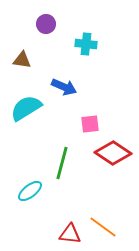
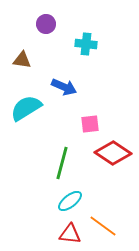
cyan ellipse: moved 40 px right, 10 px down
orange line: moved 1 px up
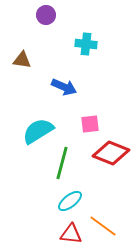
purple circle: moved 9 px up
cyan semicircle: moved 12 px right, 23 px down
red diamond: moved 2 px left; rotated 12 degrees counterclockwise
red triangle: moved 1 px right
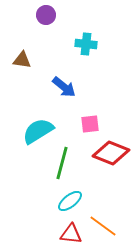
blue arrow: rotated 15 degrees clockwise
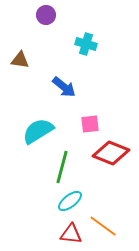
cyan cross: rotated 10 degrees clockwise
brown triangle: moved 2 px left
green line: moved 4 px down
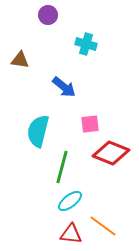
purple circle: moved 2 px right
cyan semicircle: rotated 44 degrees counterclockwise
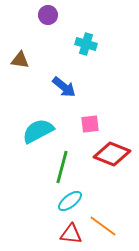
cyan semicircle: rotated 48 degrees clockwise
red diamond: moved 1 px right, 1 px down
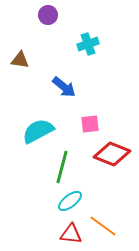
cyan cross: moved 2 px right; rotated 35 degrees counterclockwise
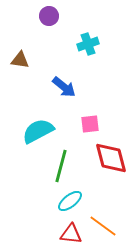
purple circle: moved 1 px right, 1 px down
red diamond: moved 1 px left, 4 px down; rotated 54 degrees clockwise
green line: moved 1 px left, 1 px up
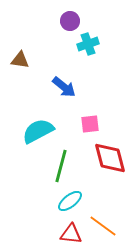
purple circle: moved 21 px right, 5 px down
red diamond: moved 1 px left
